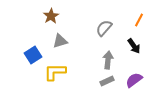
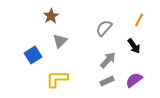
gray triangle: rotated 28 degrees counterclockwise
gray arrow: rotated 36 degrees clockwise
yellow L-shape: moved 2 px right, 7 px down
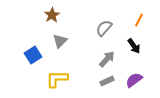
brown star: moved 1 px right, 1 px up
gray arrow: moved 1 px left, 1 px up
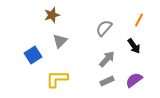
brown star: rotated 14 degrees clockwise
